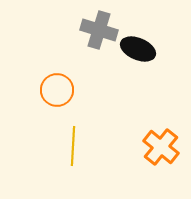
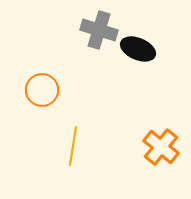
orange circle: moved 15 px left
yellow line: rotated 6 degrees clockwise
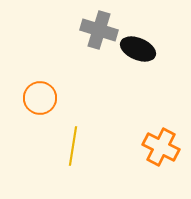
orange circle: moved 2 px left, 8 px down
orange cross: rotated 12 degrees counterclockwise
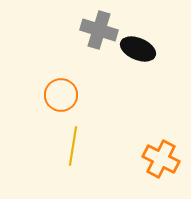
orange circle: moved 21 px right, 3 px up
orange cross: moved 12 px down
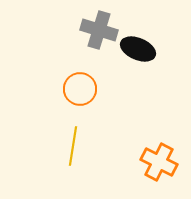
orange circle: moved 19 px right, 6 px up
orange cross: moved 2 px left, 3 px down
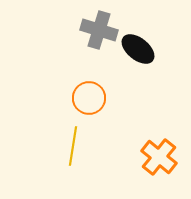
black ellipse: rotated 16 degrees clockwise
orange circle: moved 9 px right, 9 px down
orange cross: moved 5 px up; rotated 12 degrees clockwise
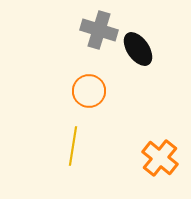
black ellipse: rotated 16 degrees clockwise
orange circle: moved 7 px up
orange cross: moved 1 px right, 1 px down
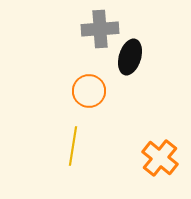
gray cross: moved 1 px right, 1 px up; rotated 21 degrees counterclockwise
black ellipse: moved 8 px left, 8 px down; rotated 52 degrees clockwise
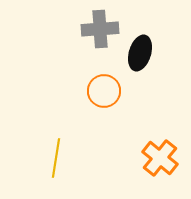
black ellipse: moved 10 px right, 4 px up
orange circle: moved 15 px right
yellow line: moved 17 px left, 12 px down
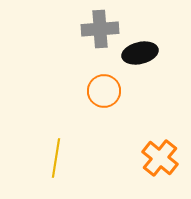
black ellipse: rotated 60 degrees clockwise
